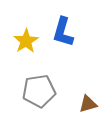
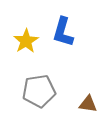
brown triangle: rotated 24 degrees clockwise
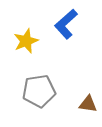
blue L-shape: moved 3 px right, 8 px up; rotated 32 degrees clockwise
yellow star: rotated 10 degrees clockwise
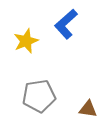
gray pentagon: moved 5 px down
brown triangle: moved 5 px down
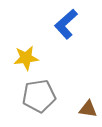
yellow star: moved 17 px down; rotated 15 degrees clockwise
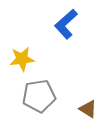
yellow star: moved 4 px left, 1 px down
brown triangle: rotated 24 degrees clockwise
